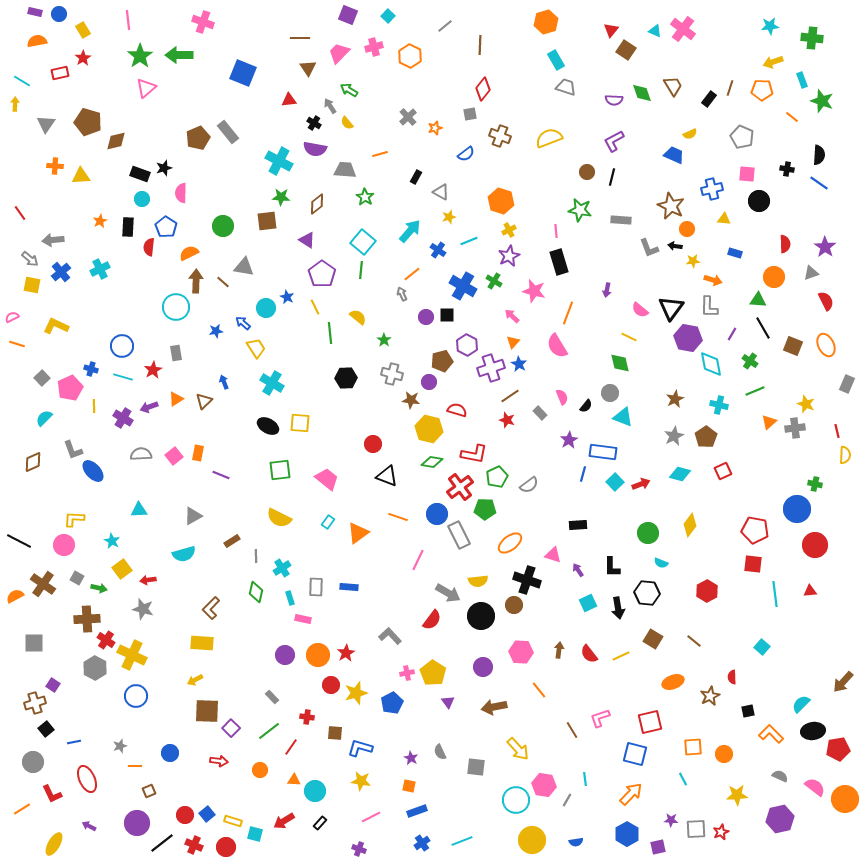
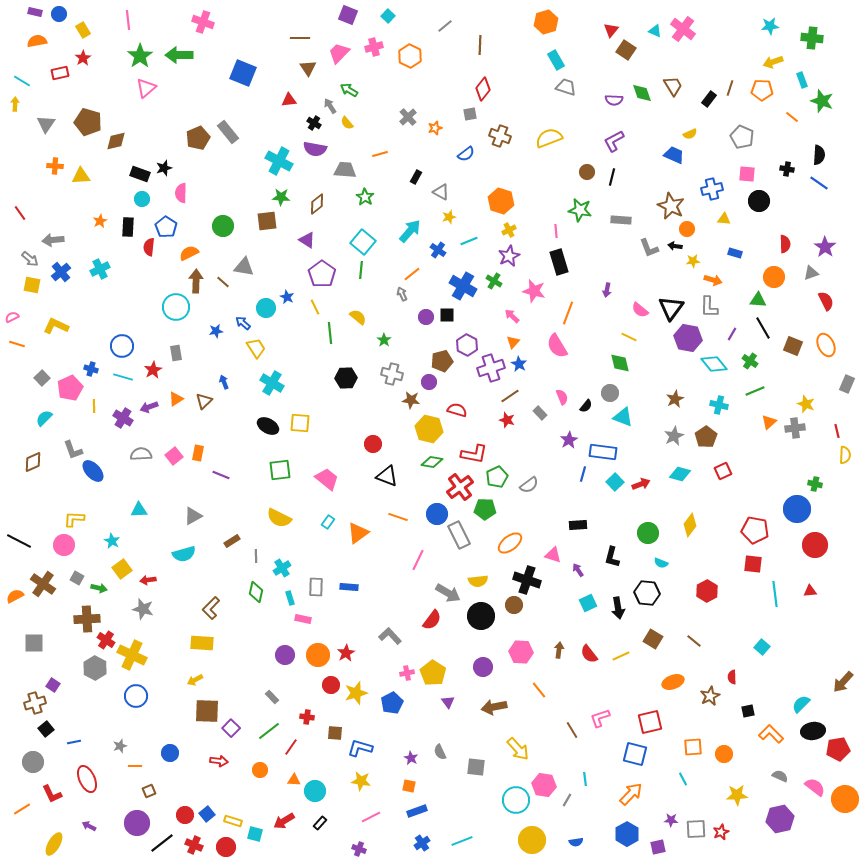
cyan diamond at (711, 364): moved 3 px right; rotated 28 degrees counterclockwise
black L-shape at (612, 567): moved 10 px up; rotated 15 degrees clockwise
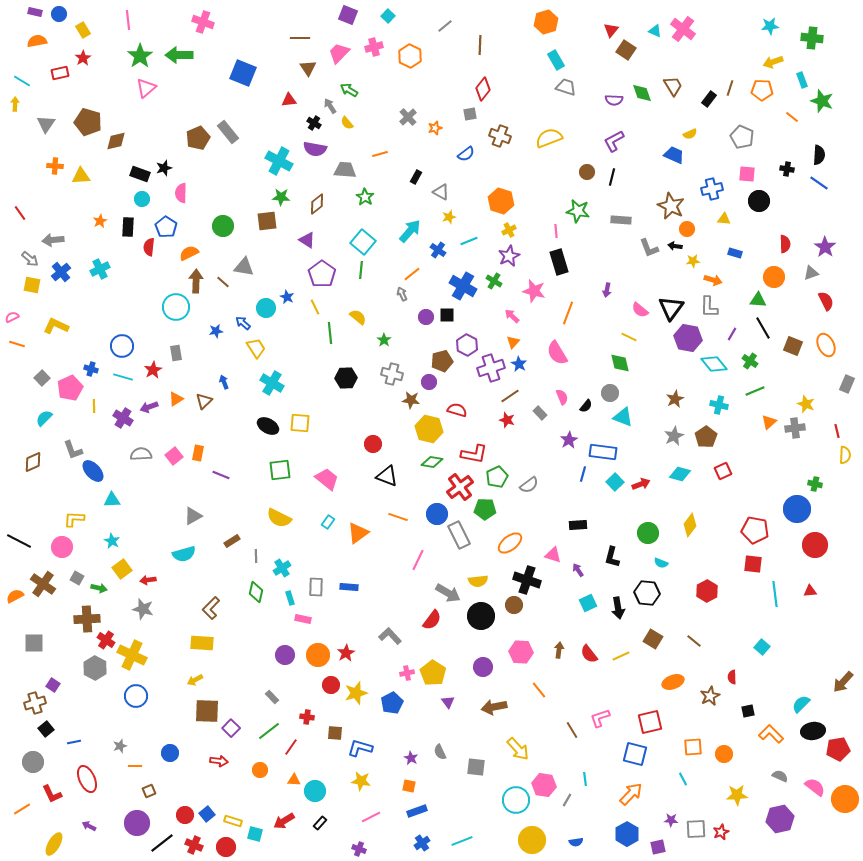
green star at (580, 210): moved 2 px left, 1 px down
pink semicircle at (557, 346): moved 7 px down
cyan triangle at (139, 510): moved 27 px left, 10 px up
pink circle at (64, 545): moved 2 px left, 2 px down
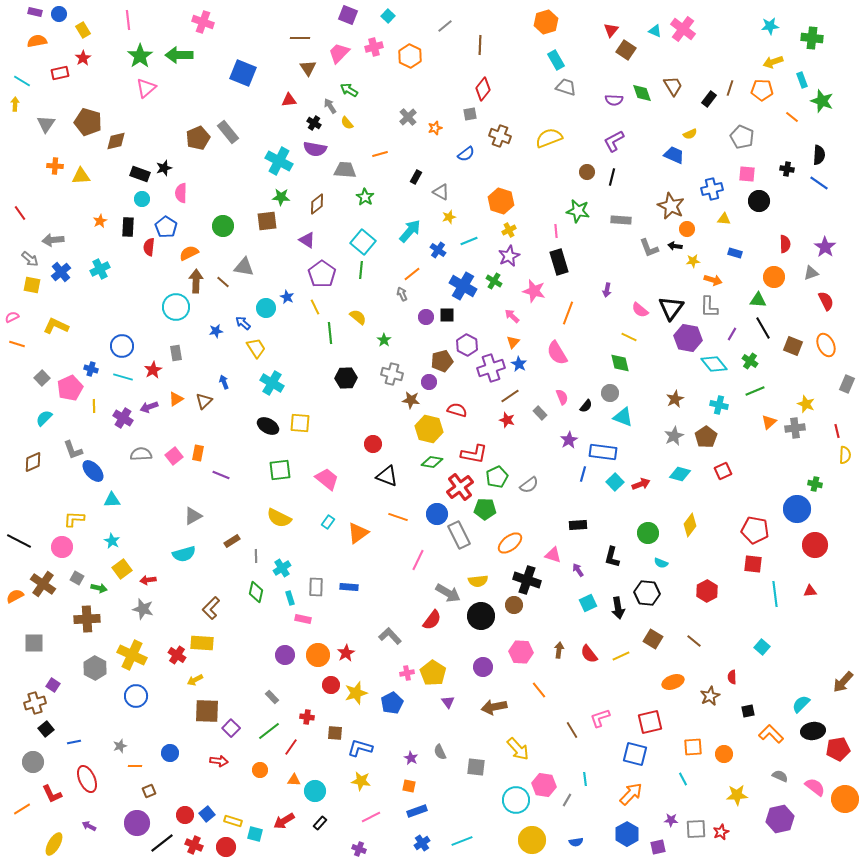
red cross at (106, 640): moved 71 px right, 15 px down
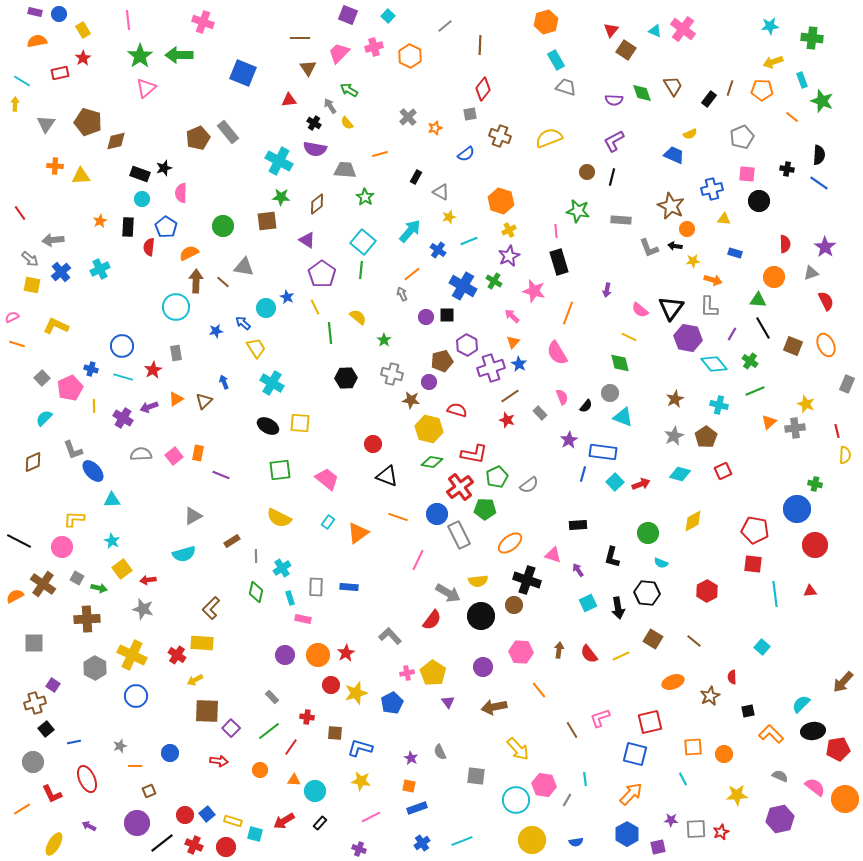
gray pentagon at (742, 137): rotated 25 degrees clockwise
yellow diamond at (690, 525): moved 3 px right, 4 px up; rotated 25 degrees clockwise
gray square at (476, 767): moved 9 px down
blue rectangle at (417, 811): moved 3 px up
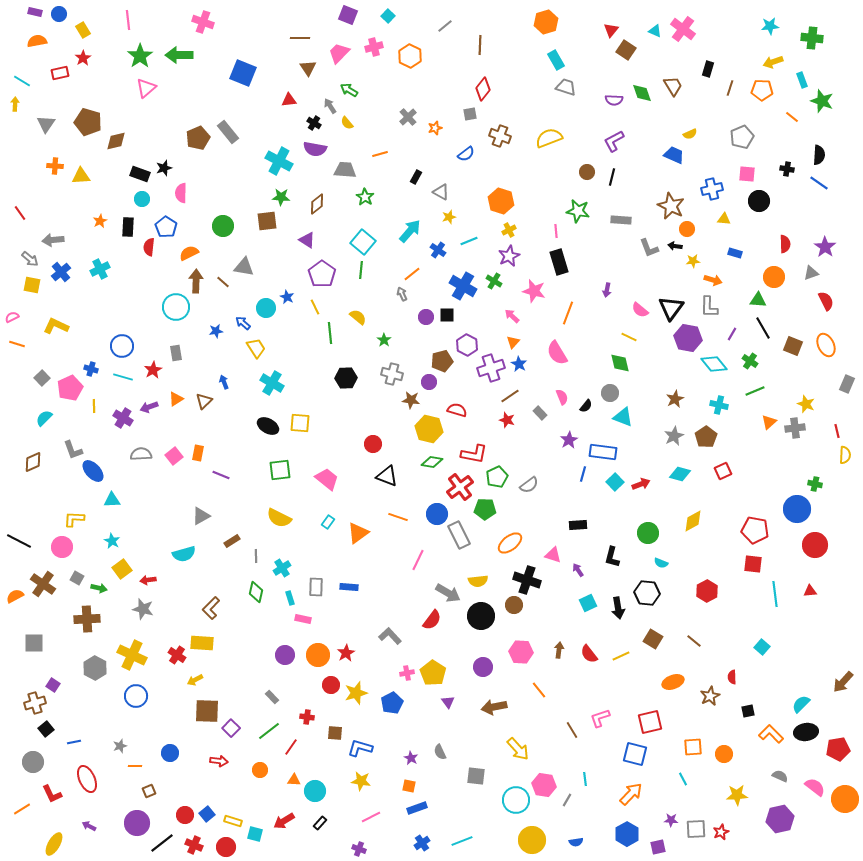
black rectangle at (709, 99): moved 1 px left, 30 px up; rotated 21 degrees counterclockwise
gray triangle at (193, 516): moved 8 px right
black ellipse at (813, 731): moved 7 px left, 1 px down
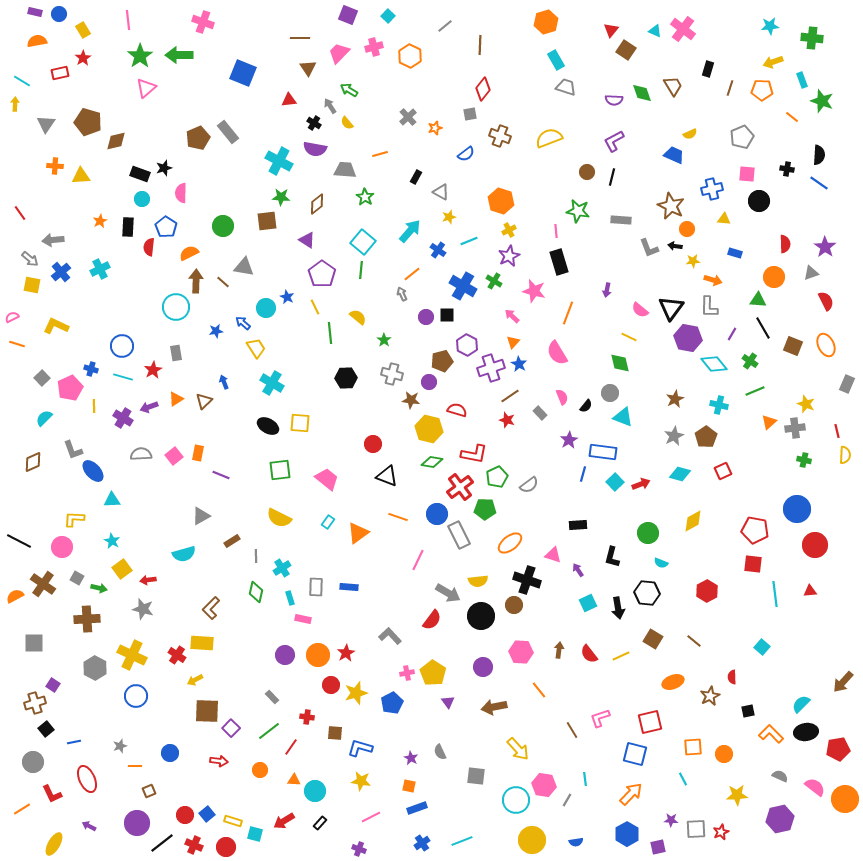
green cross at (815, 484): moved 11 px left, 24 px up
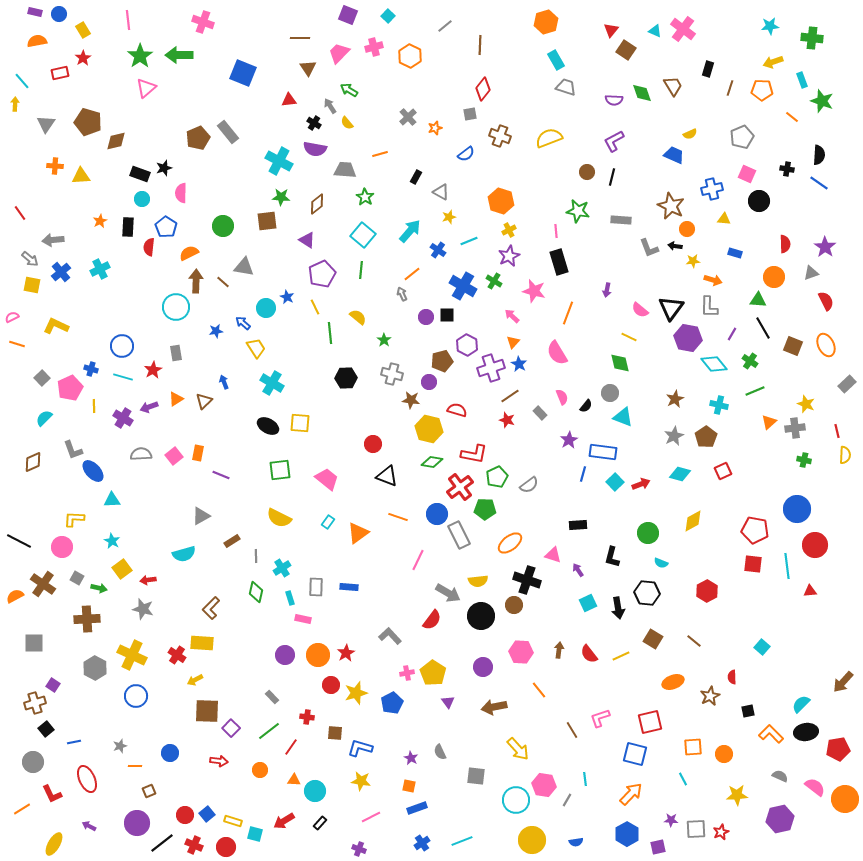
cyan line at (22, 81): rotated 18 degrees clockwise
pink square at (747, 174): rotated 18 degrees clockwise
cyan square at (363, 242): moved 7 px up
purple pentagon at (322, 274): rotated 12 degrees clockwise
gray rectangle at (847, 384): rotated 24 degrees clockwise
cyan line at (775, 594): moved 12 px right, 28 px up
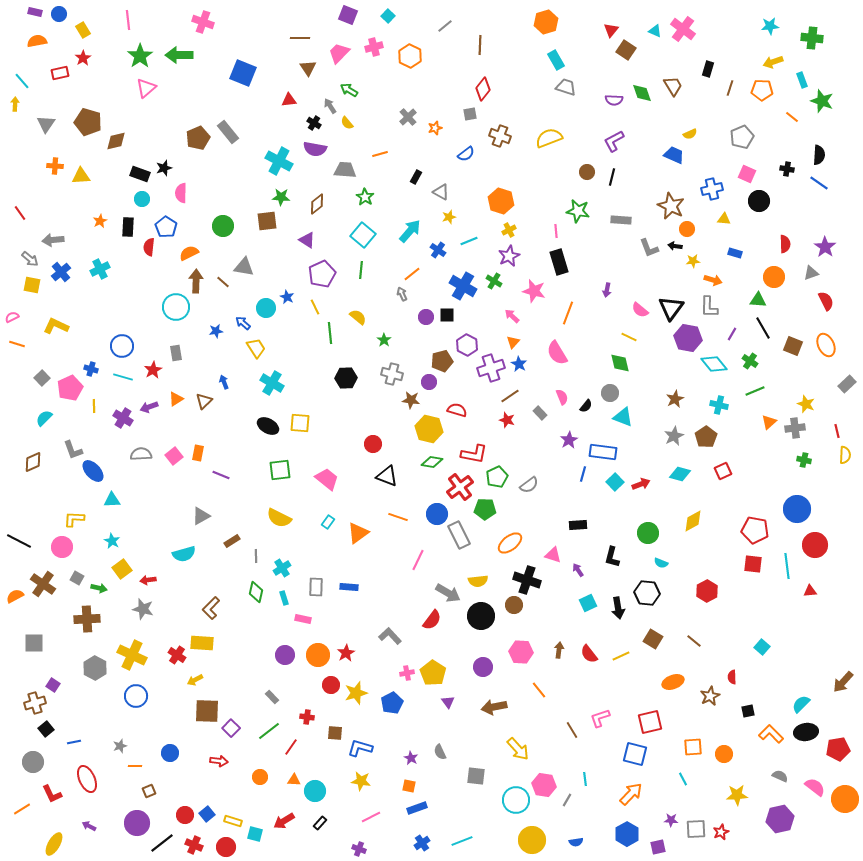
cyan rectangle at (290, 598): moved 6 px left
orange circle at (260, 770): moved 7 px down
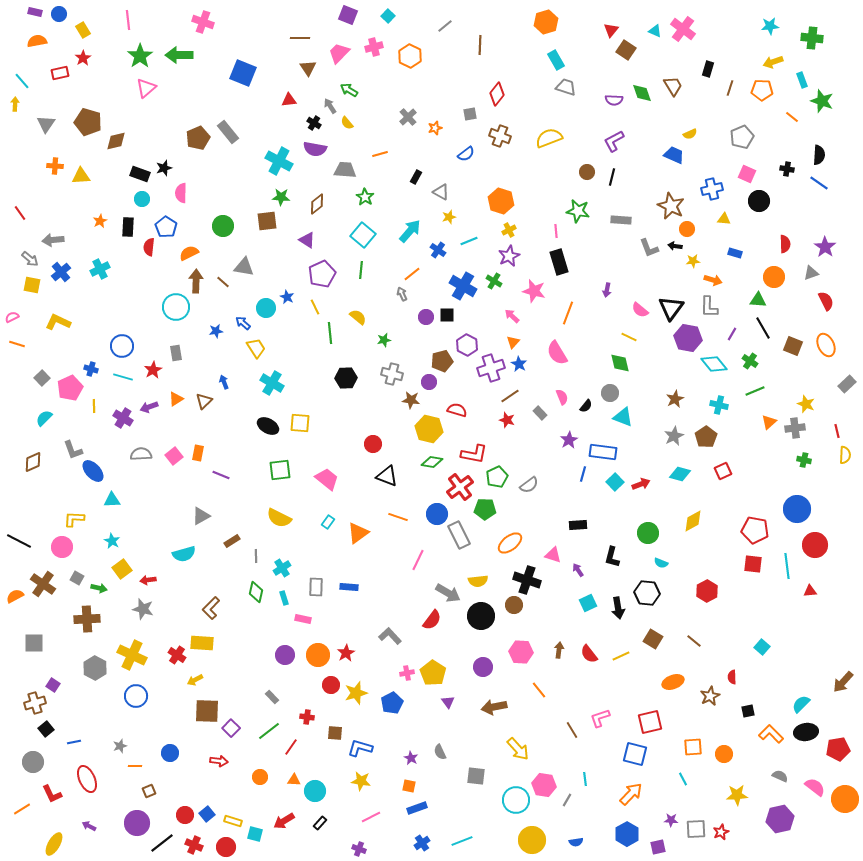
red diamond at (483, 89): moved 14 px right, 5 px down
yellow L-shape at (56, 326): moved 2 px right, 4 px up
green star at (384, 340): rotated 24 degrees clockwise
